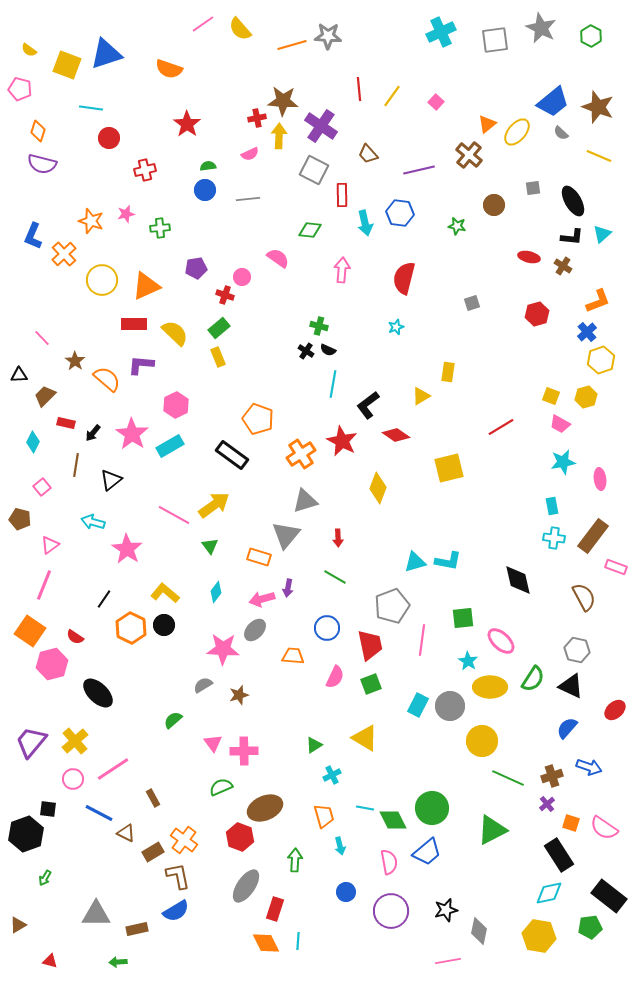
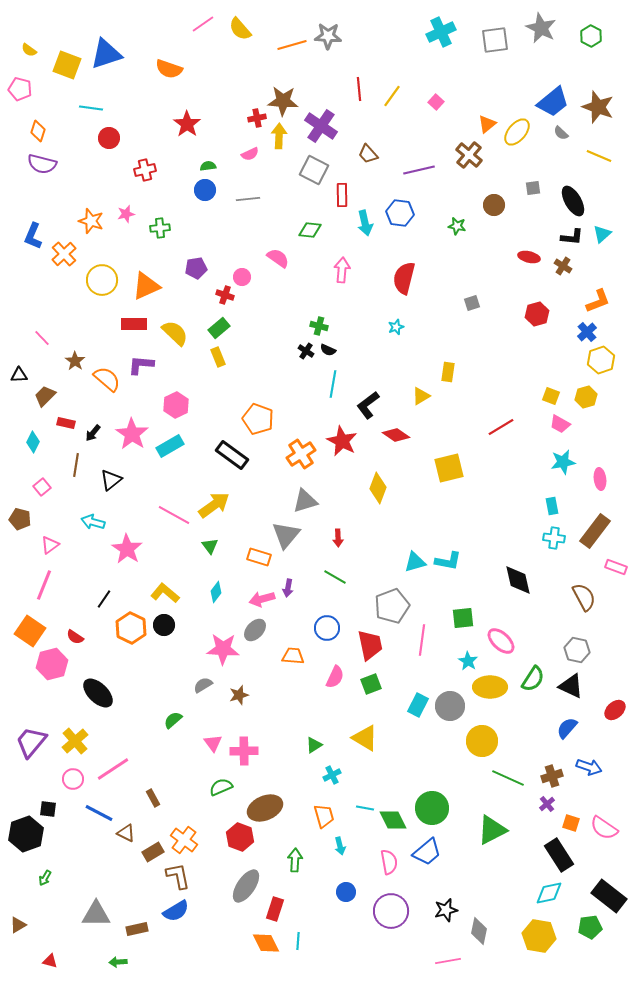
brown rectangle at (593, 536): moved 2 px right, 5 px up
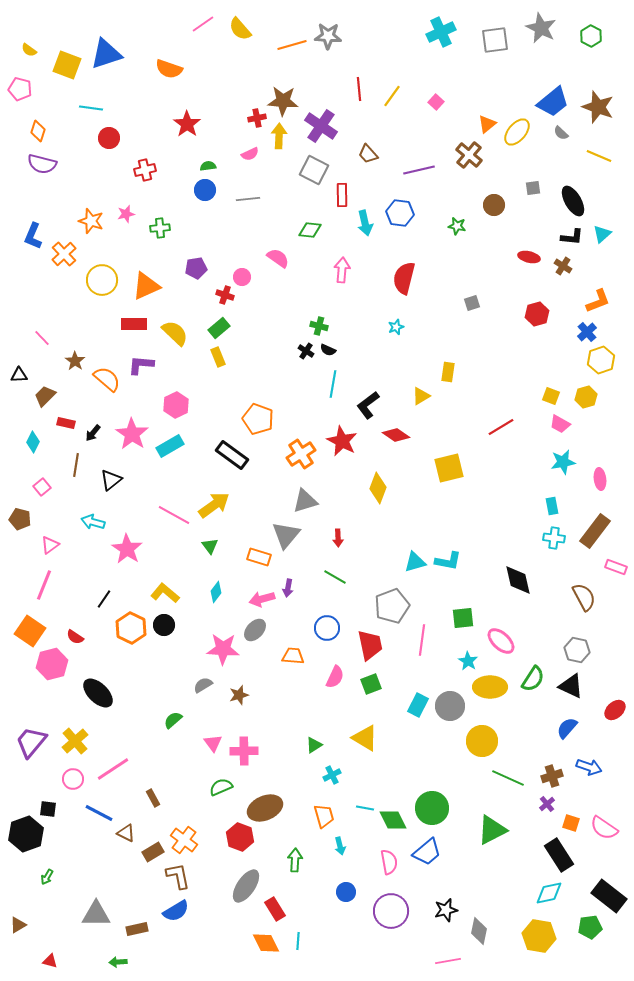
green arrow at (45, 878): moved 2 px right, 1 px up
red rectangle at (275, 909): rotated 50 degrees counterclockwise
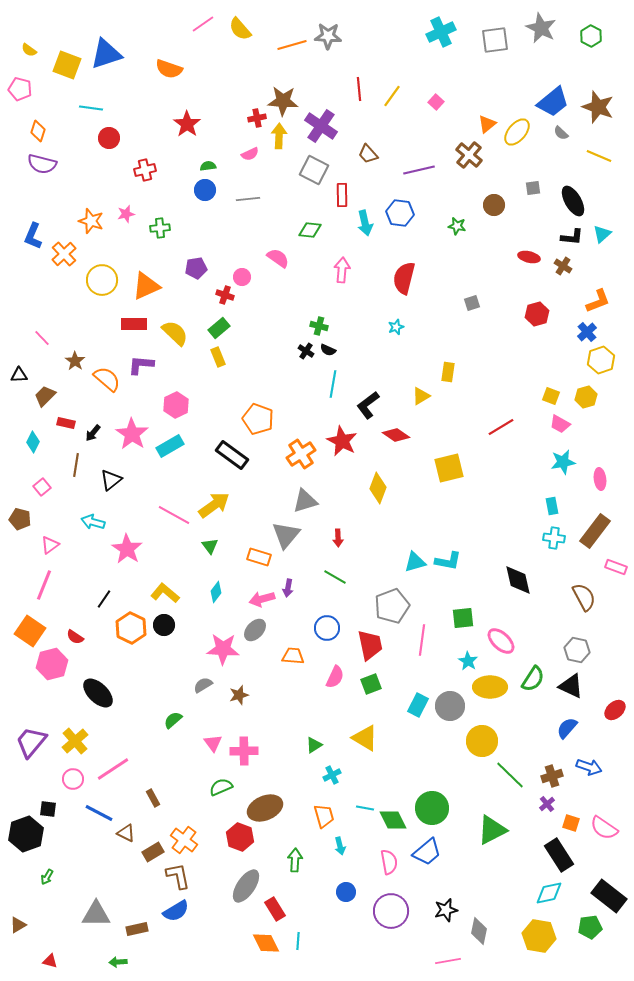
green line at (508, 778): moved 2 px right, 3 px up; rotated 20 degrees clockwise
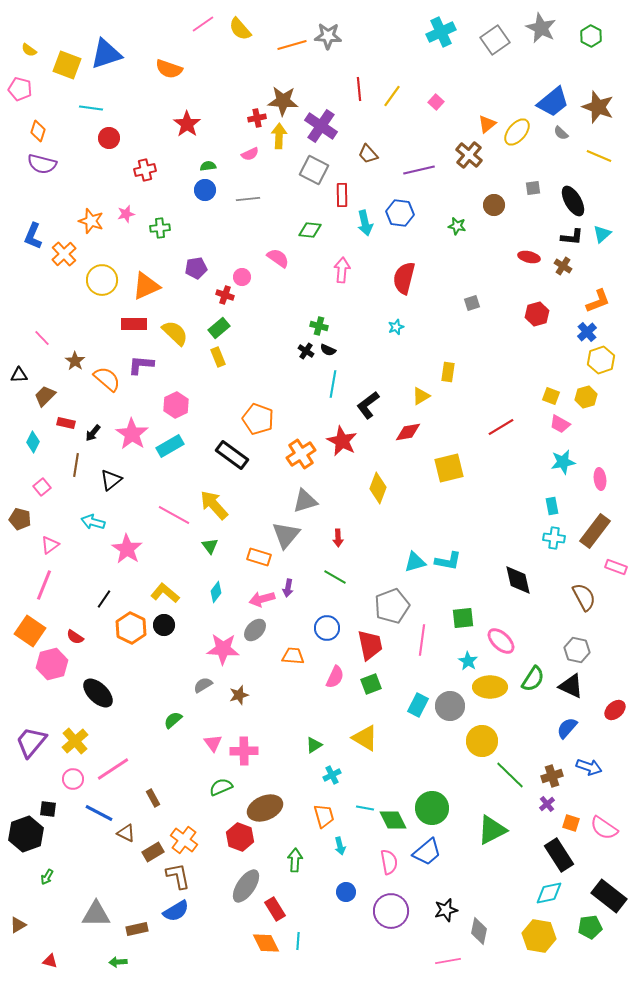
gray square at (495, 40): rotated 28 degrees counterclockwise
red diamond at (396, 435): moved 12 px right, 3 px up; rotated 44 degrees counterclockwise
yellow arrow at (214, 505): rotated 96 degrees counterclockwise
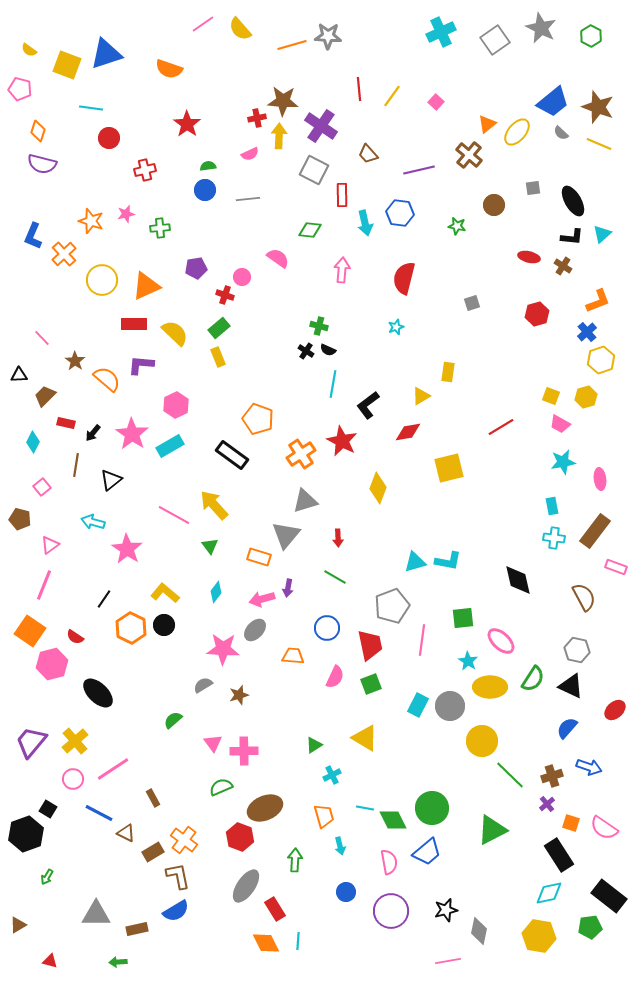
yellow line at (599, 156): moved 12 px up
black square at (48, 809): rotated 24 degrees clockwise
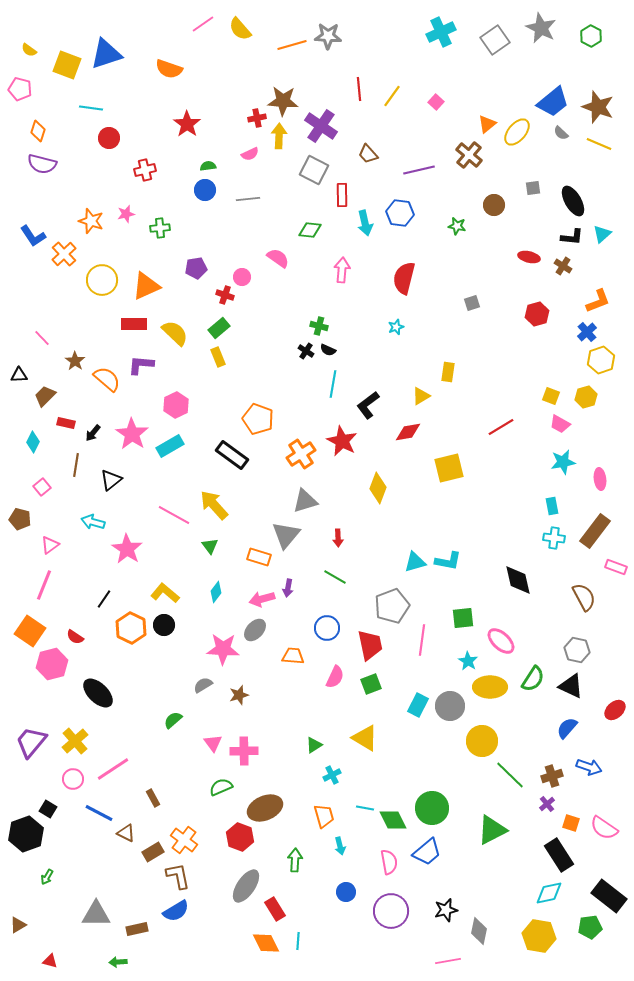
blue L-shape at (33, 236): rotated 56 degrees counterclockwise
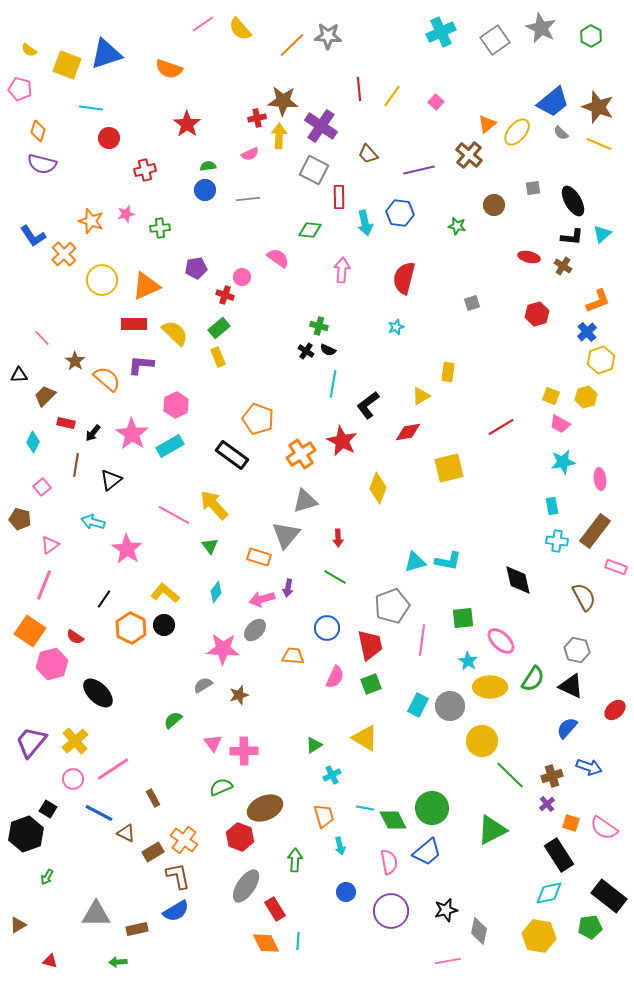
orange line at (292, 45): rotated 28 degrees counterclockwise
red rectangle at (342, 195): moved 3 px left, 2 px down
cyan cross at (554, 538): moved 3 px right, 3 px down
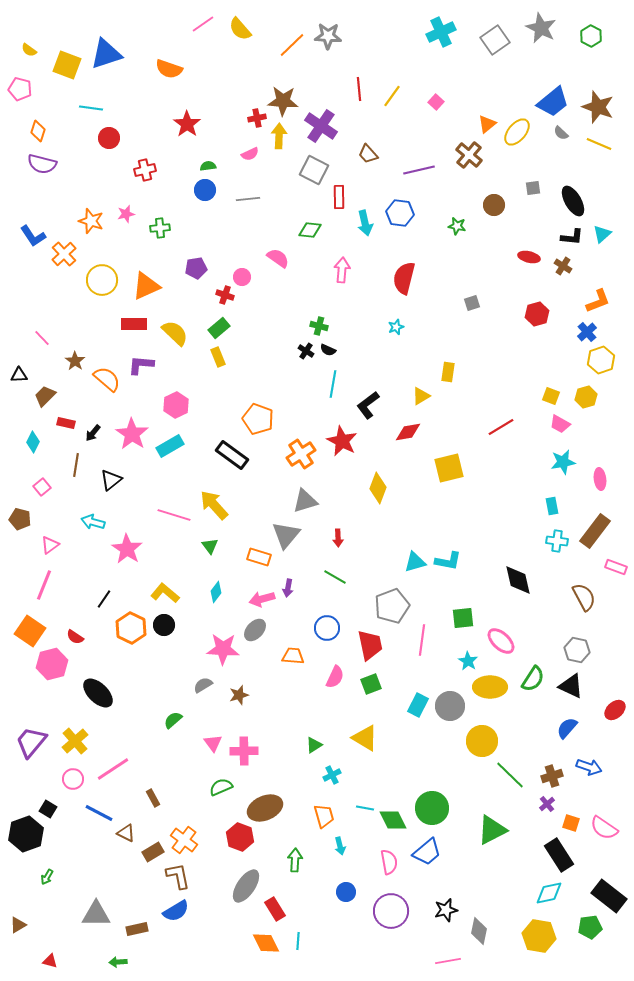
pink line at (174, 515): rotated 12 degrees counterclockwise
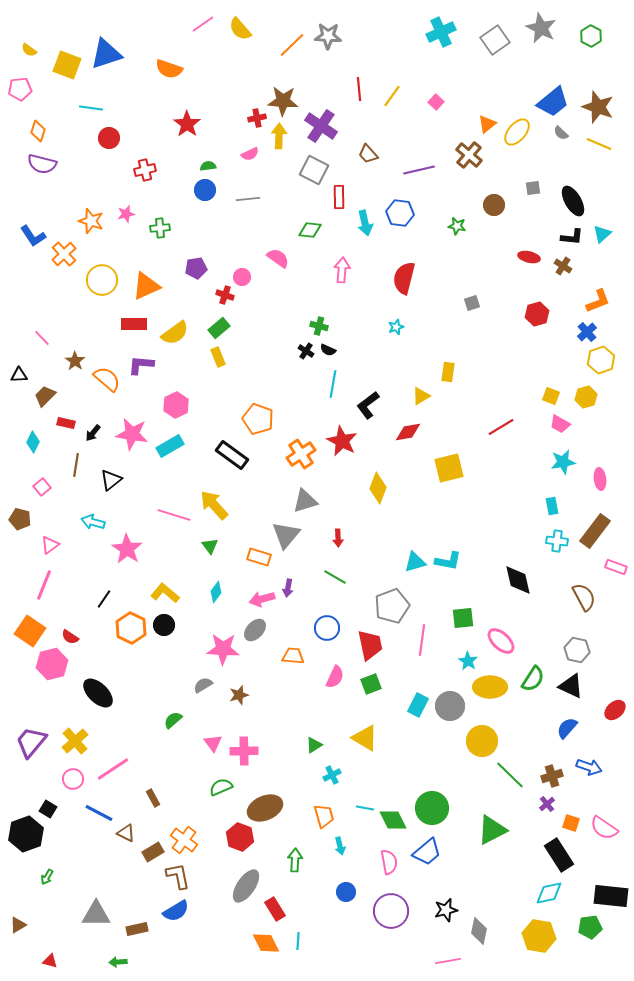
pink pentagon at (20, 89): rotated 20 degrees counterclockwise
yellow semicircle at (175, 333): rotated 100 degrees clockwise
pink star at (132, 434): rotated 24 degrees counterclockwise
red semicircle at (75, 637): moved 5 px left
black rectangle at (609, 896): moved 2 px right; rotated 32 degrees counterclockwise
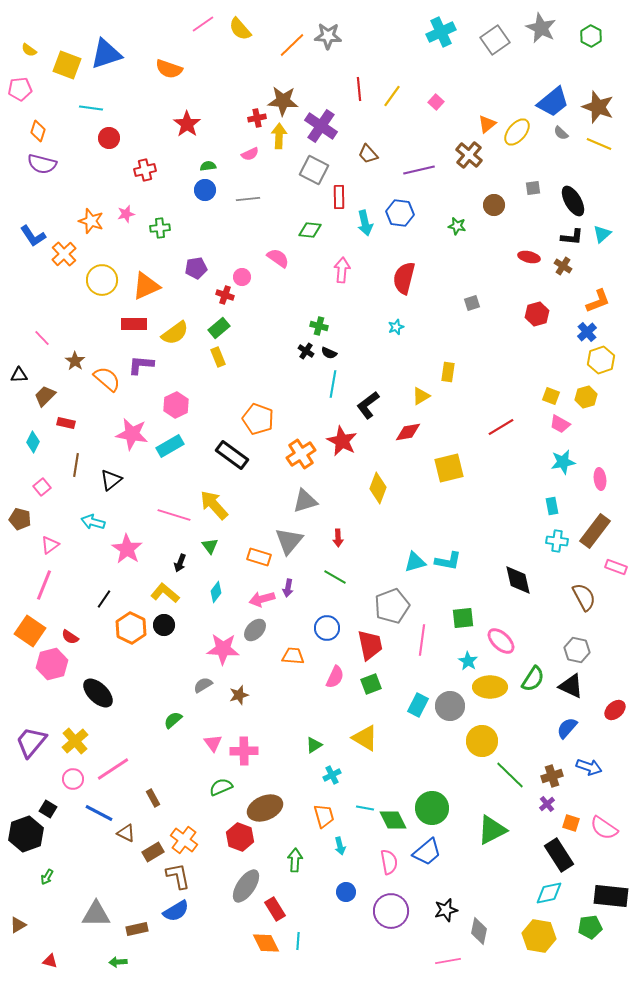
black semicircle at (328, 350): moved 1 px right, 3 px down
black arrow at (93, 433): moved 87 px right, 130 px down; rotated 18 degrees counterclockwise
gray triangle at (286, 535): moved 3 px right, 6 px down
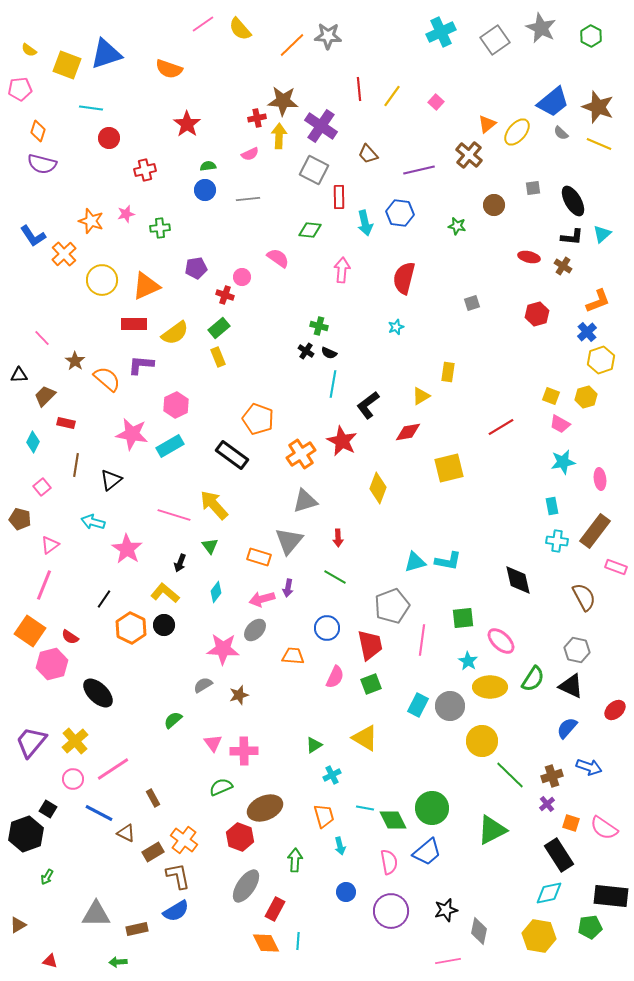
red rectangle at (275, 909): rotated 60 degrees clockwise
